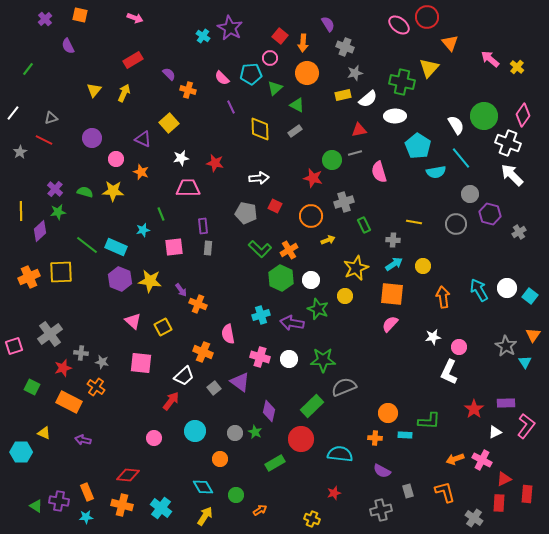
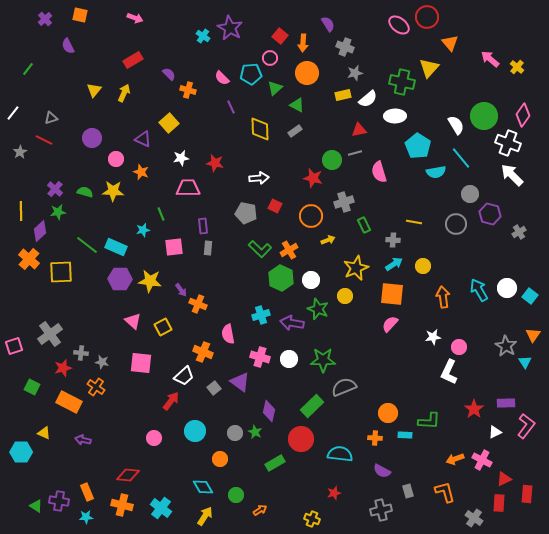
orange cross at (29, 277): moved 18 px up; rotated 25 degrees counterclockwise
purple hexagon at (120, 279): rotated 20 degrees counterclockwise
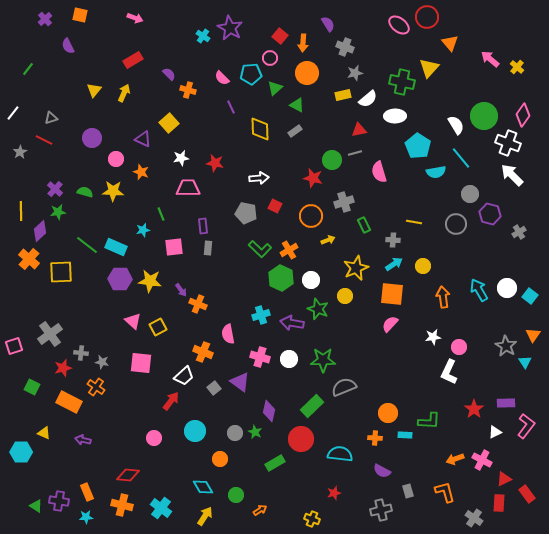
yellow square at (163, 327): moved 5 px left
red rectangle at (527, 494): rotated 42 degrees counterclockwise
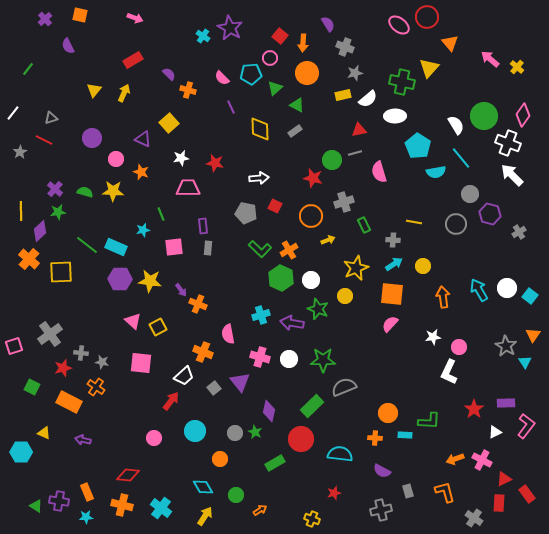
purple triangle at (240, 382): rotated 15 degrees clockwise
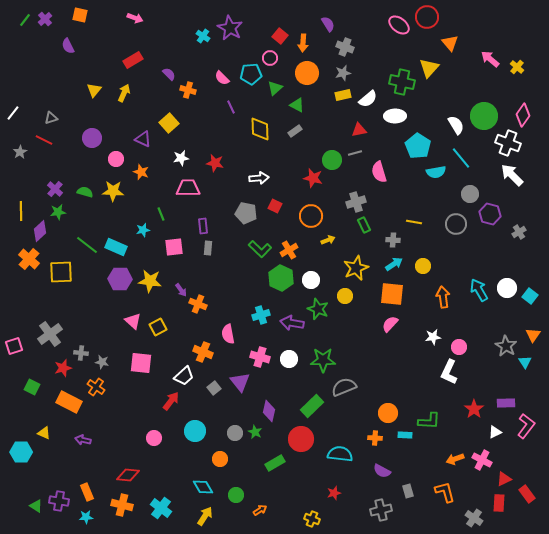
green line at (28, 69): moved 3 px left, 49 px up
gray star at (355, 73): moved 12 px left
gray cross at (344, 202): moved 12 px right
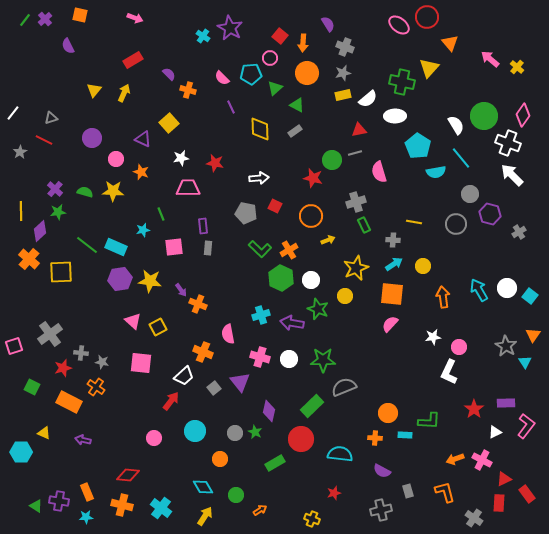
purple hexagon at (120, 279): rotated 10 degrees counterclockwise
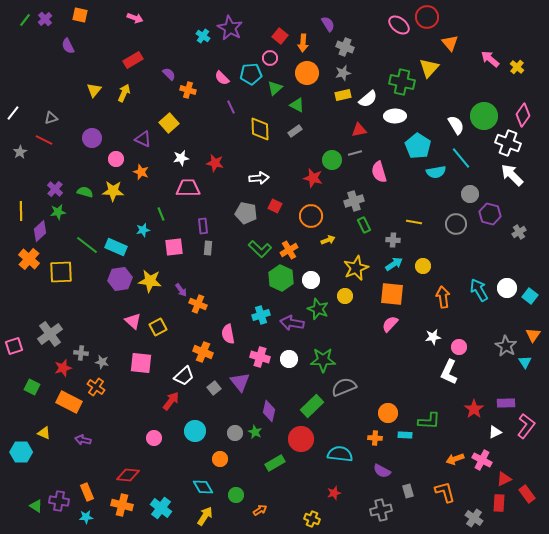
gray cross at (356, 202): moved 2 px left, 1 px up
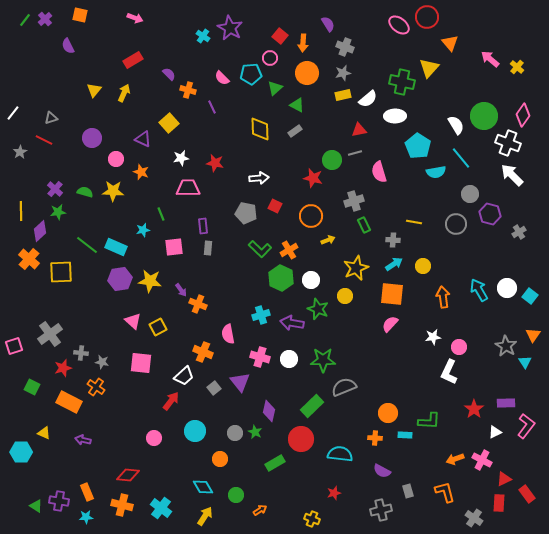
purple line at (231, 107): moved 19 px left
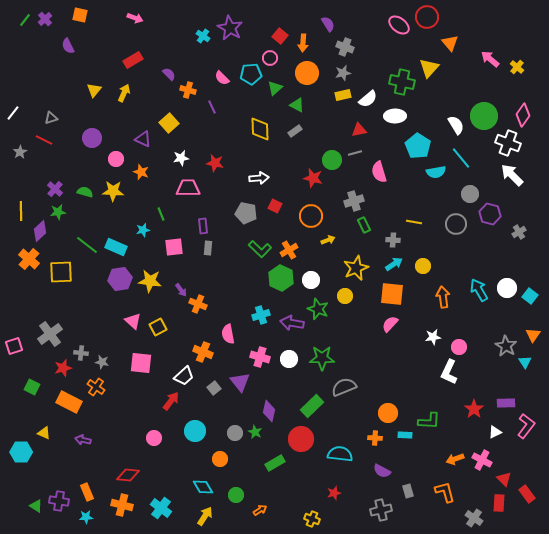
green star at (323, 360): moved 1 px left, 2 px up
red triangle at (504, 479): rotated 49 degrees counterclockwise
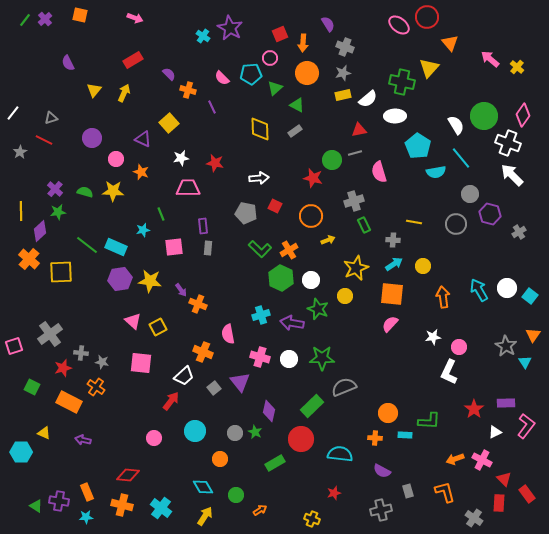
red square at (280, 36): moved 2 px up; rotated 28 degrees clockwise
purple semicircle at (68, 46): moved 17 px down
